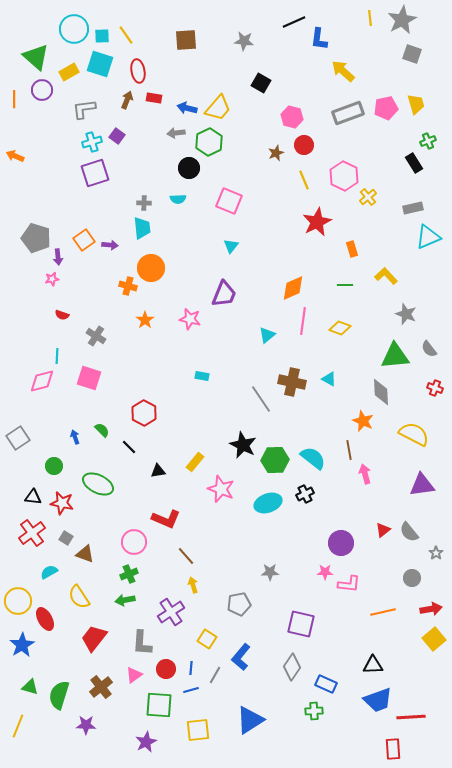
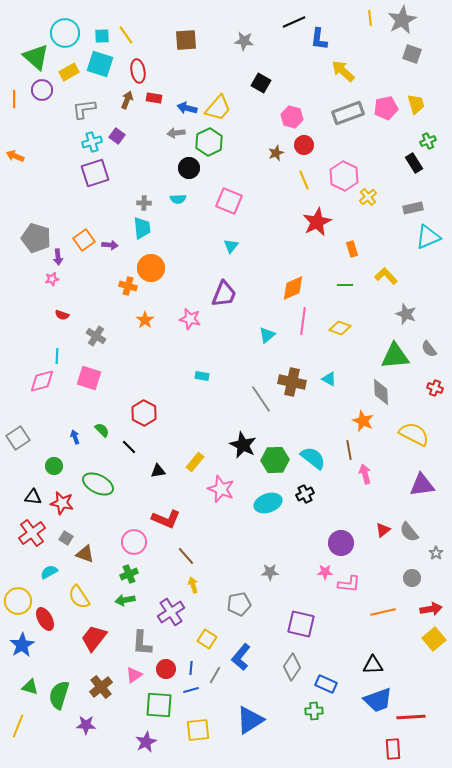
cyan circle at (74, 29): moved 9 px left, 4 px down
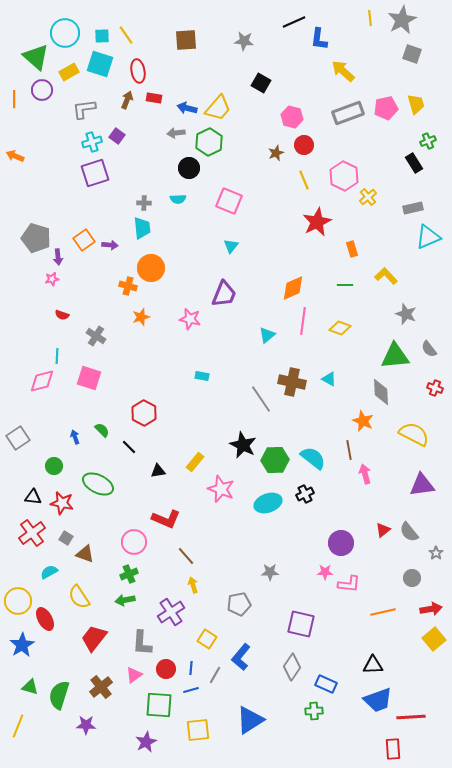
orange star at (145, 320): moved 4 px left, 3 px up; rotated 18 degrees clockwise
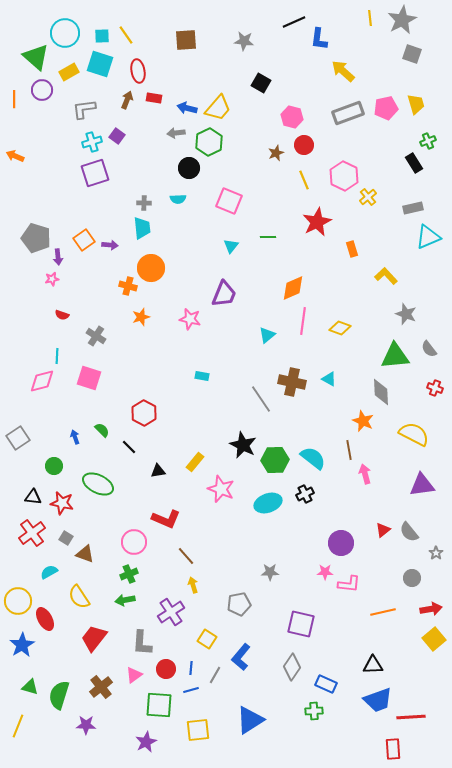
green line at (345, 285): moved 77 px left, 48 px up
